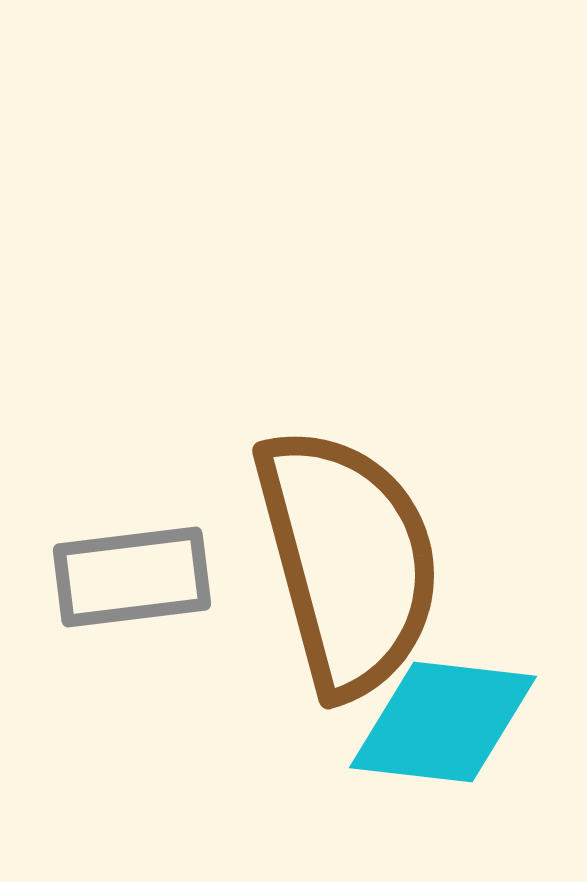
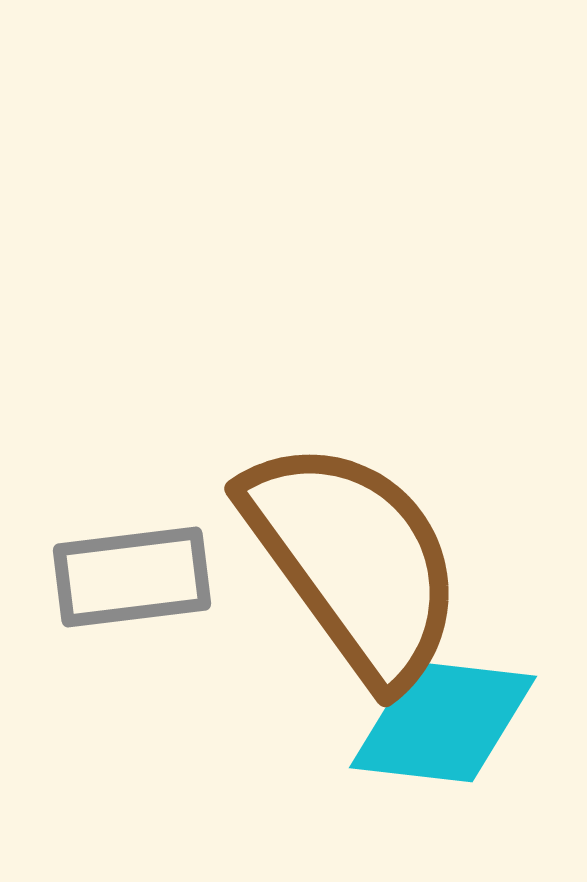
brown semicircle: moved 6 px right; rotated 21 degrees counterclockwise
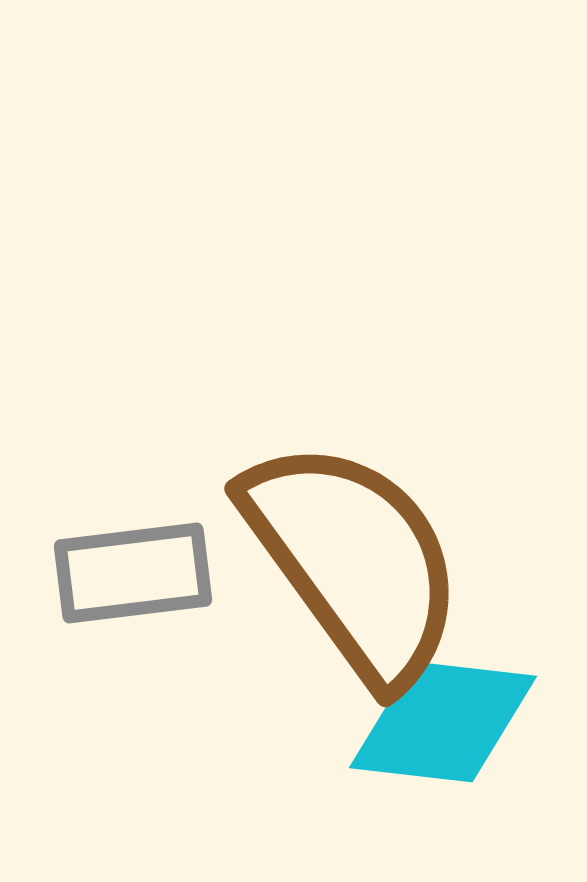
gray rectangle: moved 1 px right, 4 px up
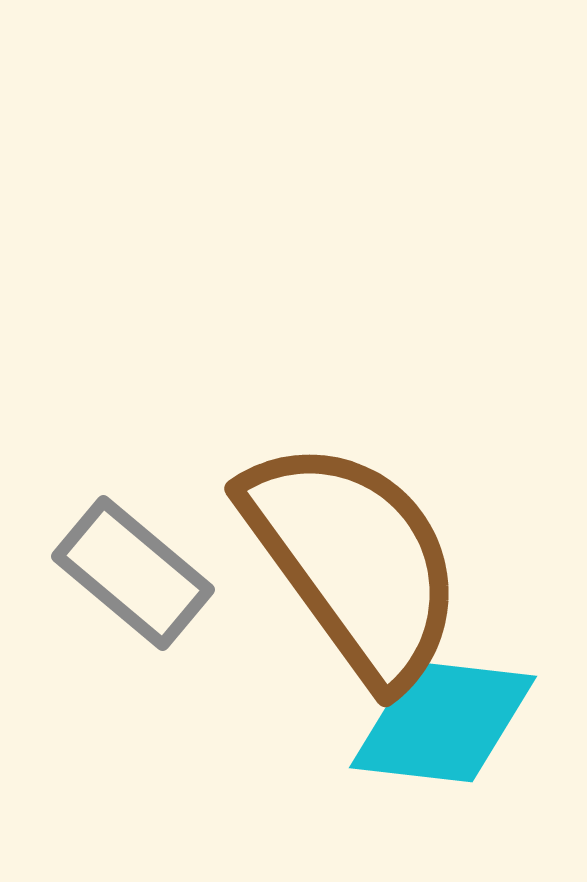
gray rectangle: rotated 47 degrees clockwise
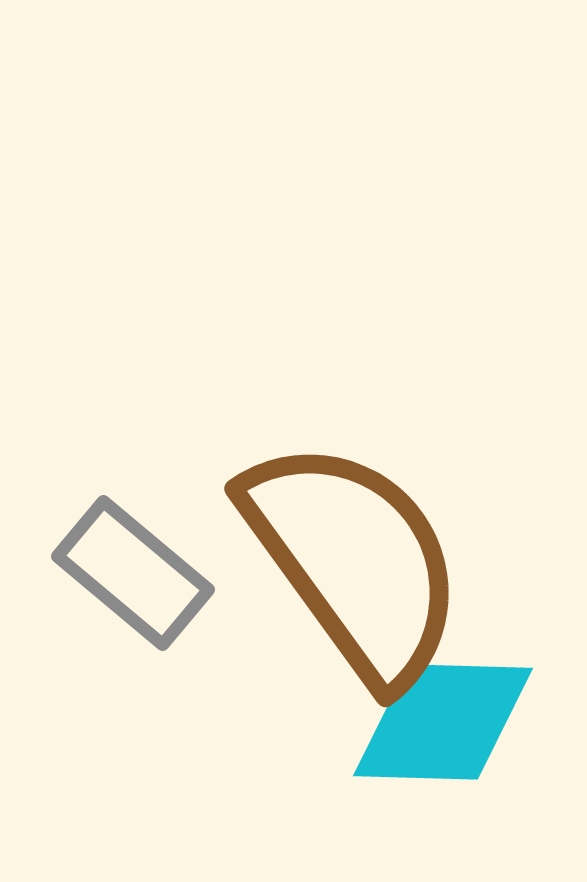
cyan diamond: rotated 5 degrees counterclockwise
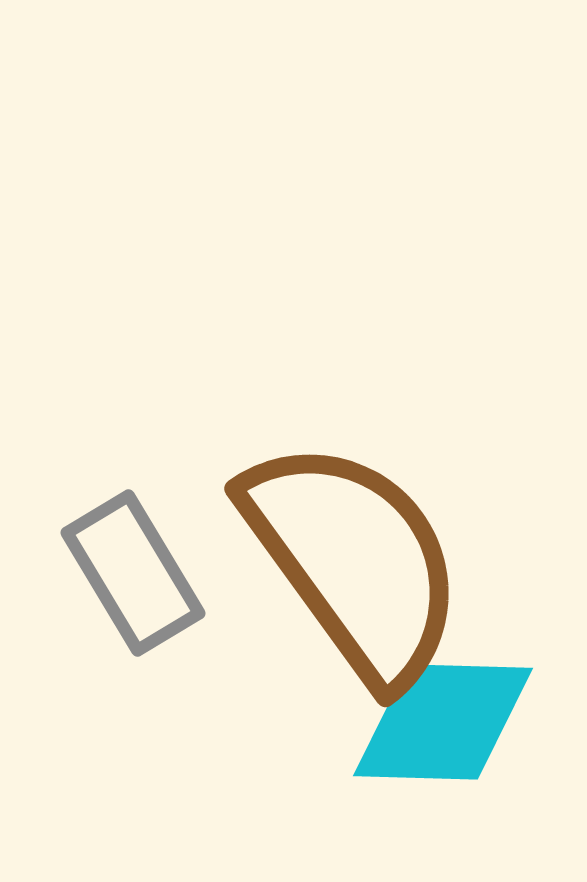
gray rectangle: rotated 19 degrees clockwise
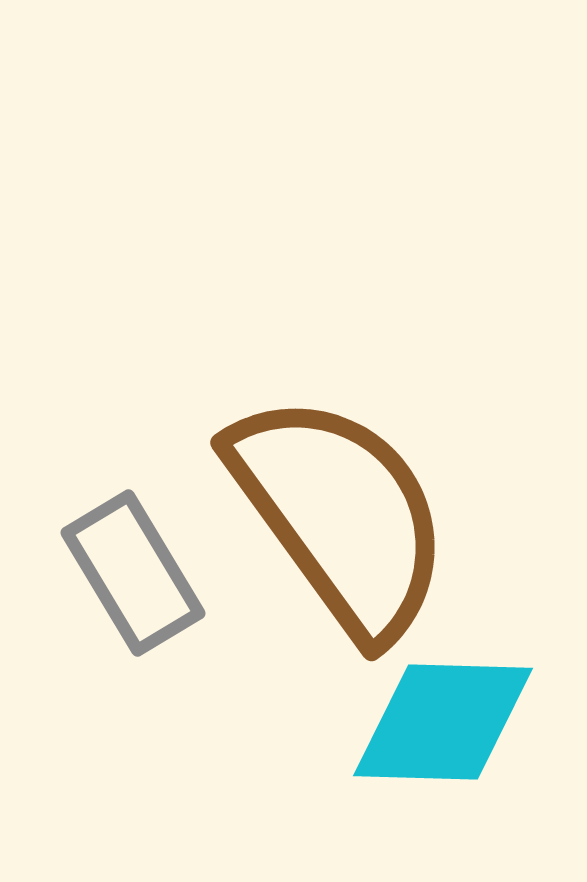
brown semicircle: moved 14 px left, 46 px up
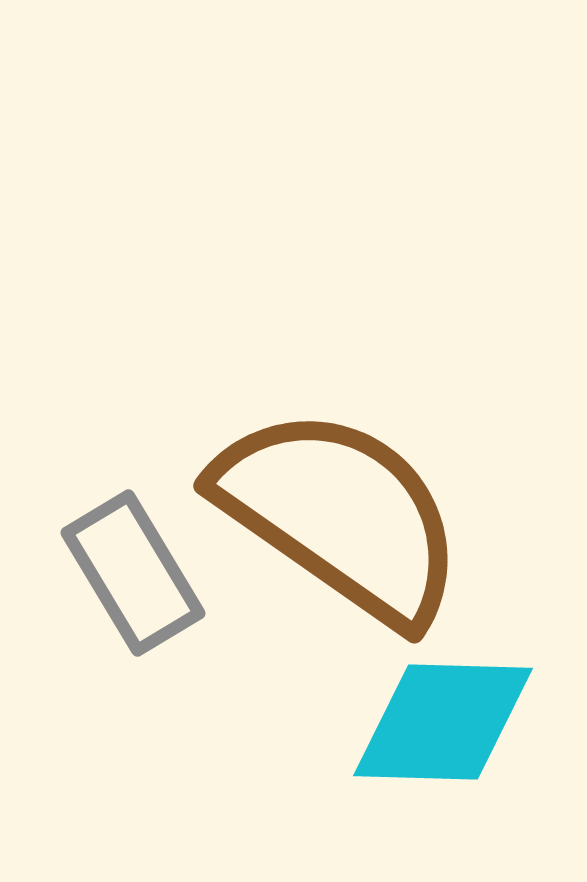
brown semicircle: rotated 19 degrees counterclockwise
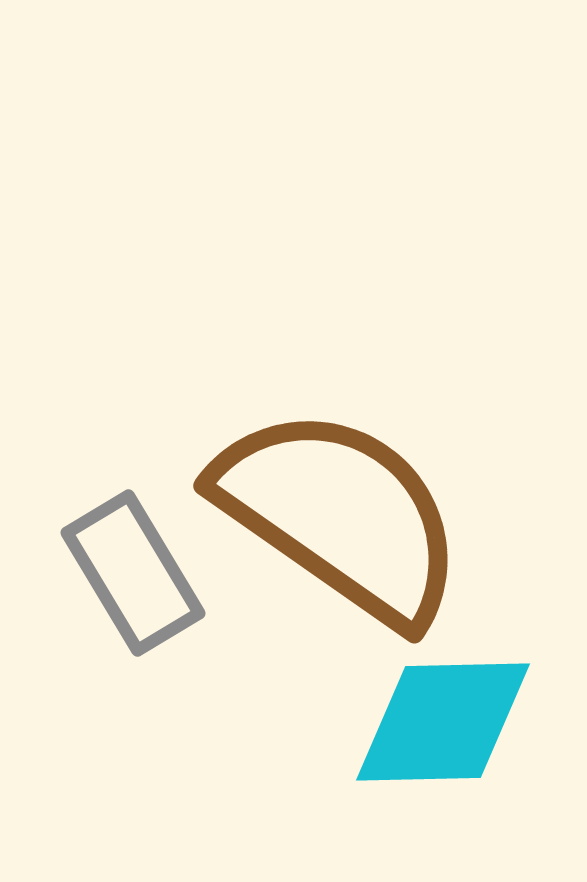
cyan diamond: rotated 3 degrees counterclockwise
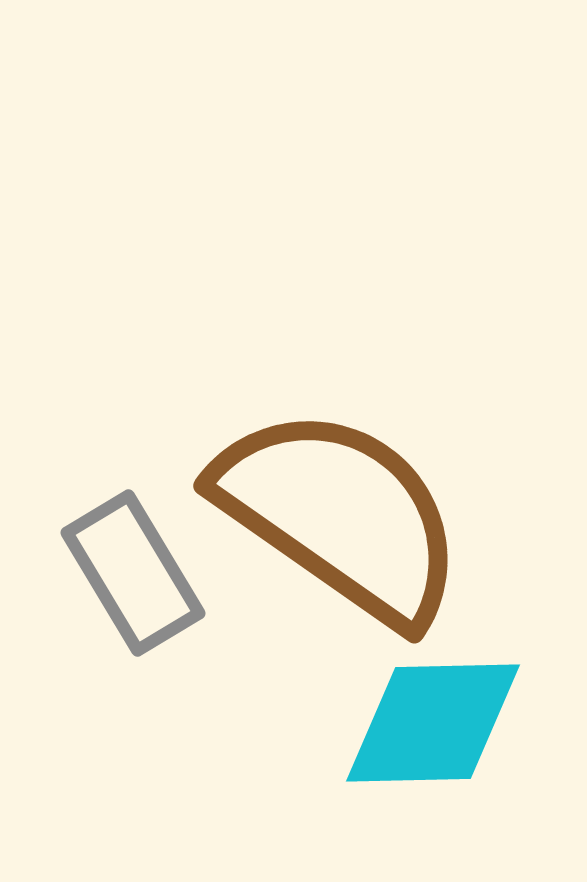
cyan diamond: moved 10 px left, 1 px down
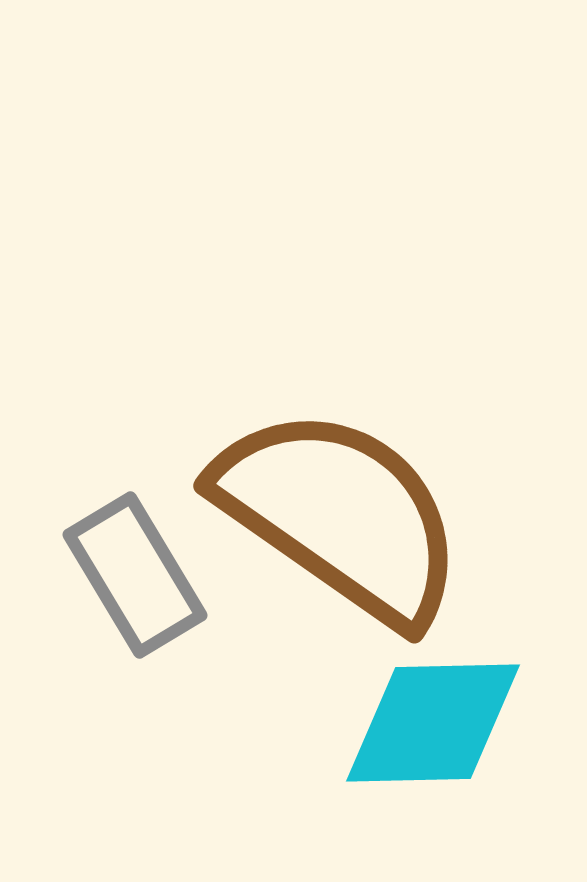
gray rectangle: moved 2 px right, 2 px down
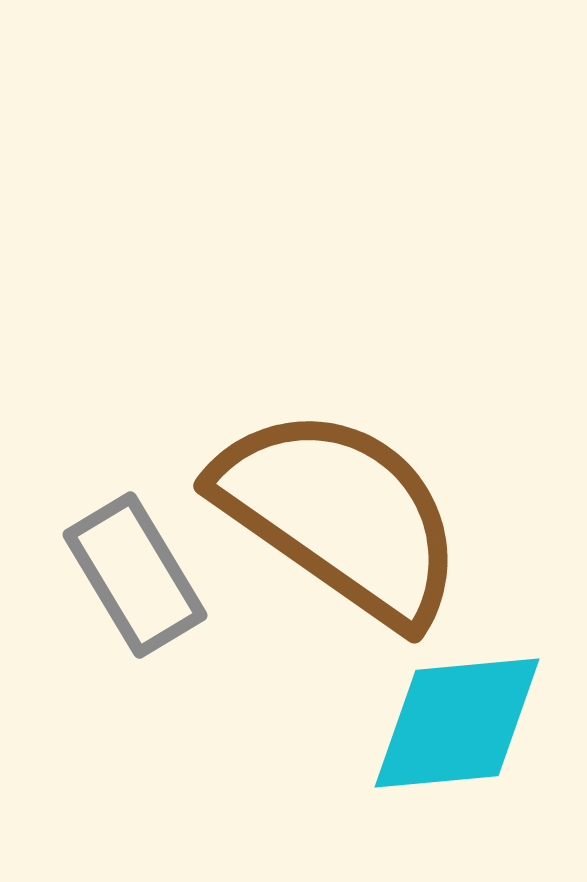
cyan diamond: moved 24 px right; rotated 4 degrees counterclockwise
